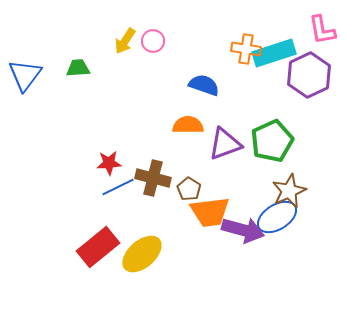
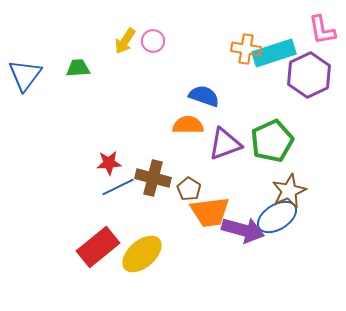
blue semicircle: moved 11 px down
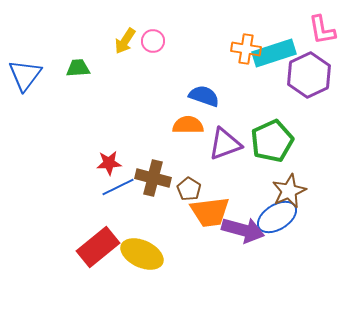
yellow ellipse: rotated 66 degrees clockwise
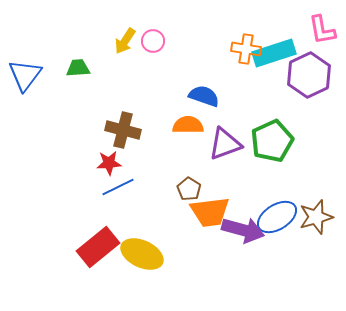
brown cross: moved 30 px left, 48 px up
brown star: moved 27 px right, 26 px down; rotated 8 degrees clockwise
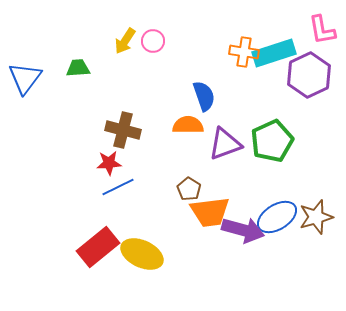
orange cross: moved 2 px left, 3 px down
blue triangle: moved 3 px down
blue semicircle: rotated 52 degrees clockwise
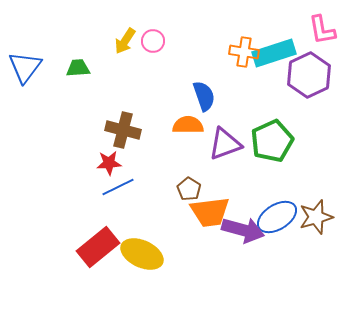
blue triangle: moved 11 px up
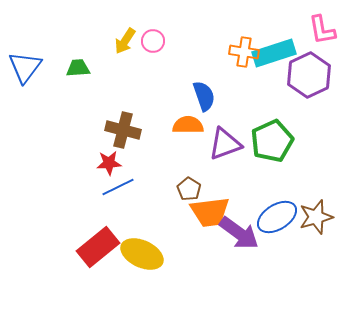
purple arrow: moved 4 px left, 3 px down; rotated 21 degrees clockwise
